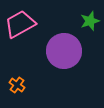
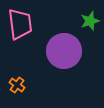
pink trapezoid: rotated 112 degrees clockwise
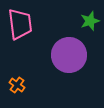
purple circle: moved 5 px right, 4 px down
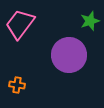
pink trapezoid: rotated 136 degrees counterclockwise
orange cross: rotated 28 degrees counterclockwise
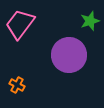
orange cross: rotated 21 degrees clockwise
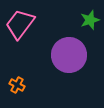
green star: moved 1 px up
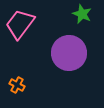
green star: moved 8 px left, 6 px up; rotated 30 degrees counterclockwise
purple circle: moved 2 px up
